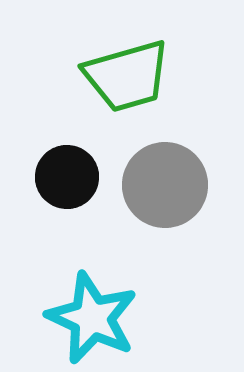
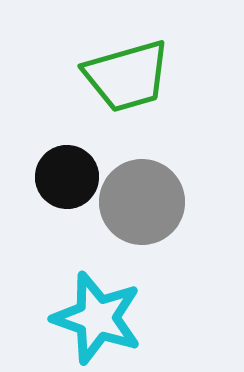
gray circle: moved 23 px left, 17 px down
cyan star: moved 5 px right; rotated 6 degrees counterclockwise
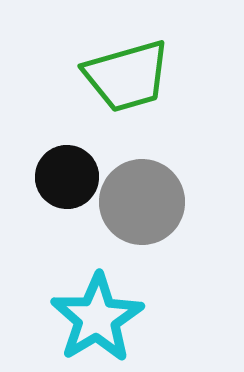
cyan star: rotated 22 degrees clockwise
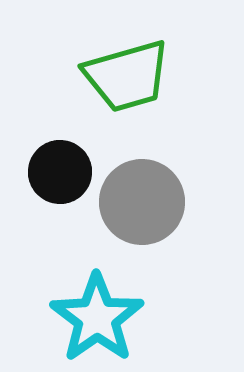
black circle: moved 7 px left, 5 px up
cyan star: rotated 4 degrees counterclockwise
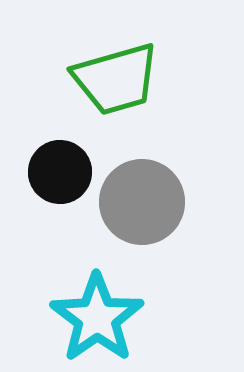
green trapezoid: moved 11 px left, 3 px down
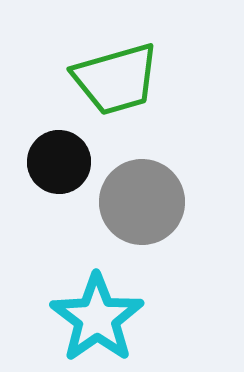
black circle: moved 1 px left, 10 px up
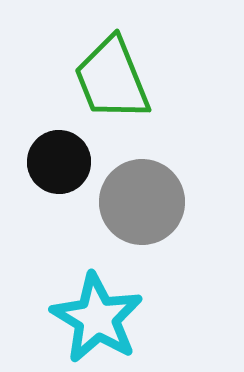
green trapezoid: moved 4 px left; rotated 84 degrees clockwise
cyan star: rotated 6 degrees counterclockwise
